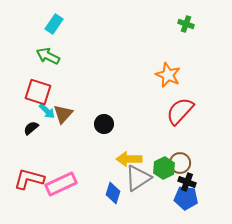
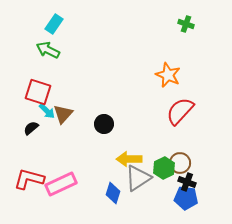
green arrow: moved 6 px up
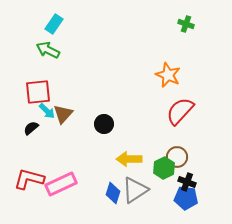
red square: rotated 24 degrees counterclockwise
brown circle: moved 3 px left, 6 px up
gray triangle: moved 3 px left, 12 px down
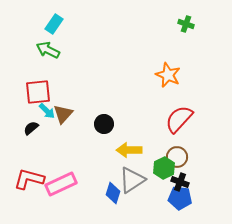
red semicircle: moved 1 px left, 8 px down
yellow arrow: moved 9 px up
black cross: moved 7 px left
gray triangle: moved 3 px left, 10 px up
blue pentagon: moved 6 px left
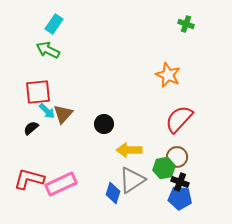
green hexagon: rotated 15 degrees clockwise
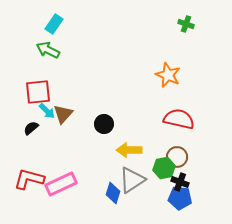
red semicircle: rotated 60 degrees clockwise
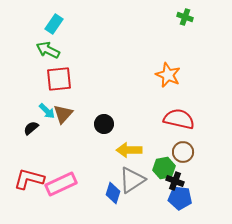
green cross: moved 1 px left, 7 px up
red square: moved 21 px right, 13 px up
brown circle: moved 6 px right, 5 px up
black cross: moved 5 px left, 1 px up
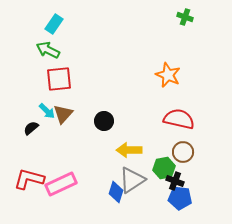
black circle: moved 3 px up
blue diamond: moved 3 px right, 1 px up
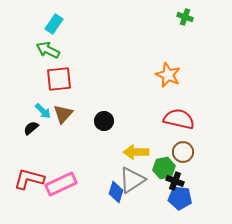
cyan arrow: moved 4 px left
yellow arrow: moved 7 px right, 2 px down
